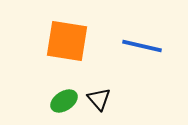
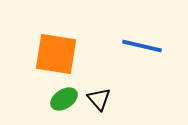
orange square: moved 11 px left, 13 px down
green ellipse: moved 2 px up
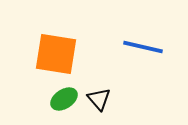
blue line: moved 1 px right, 1 px down
